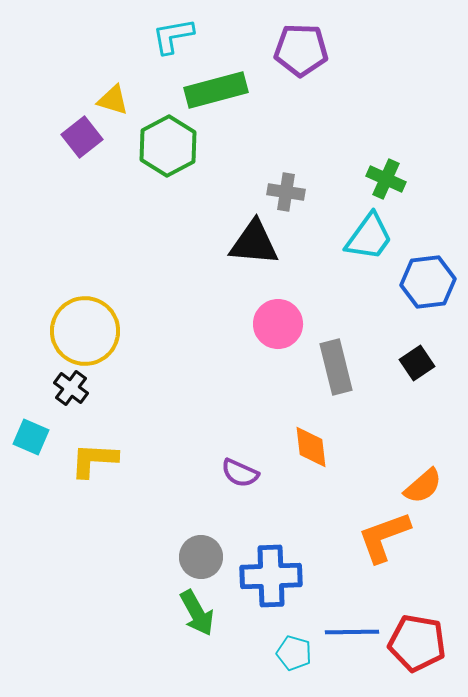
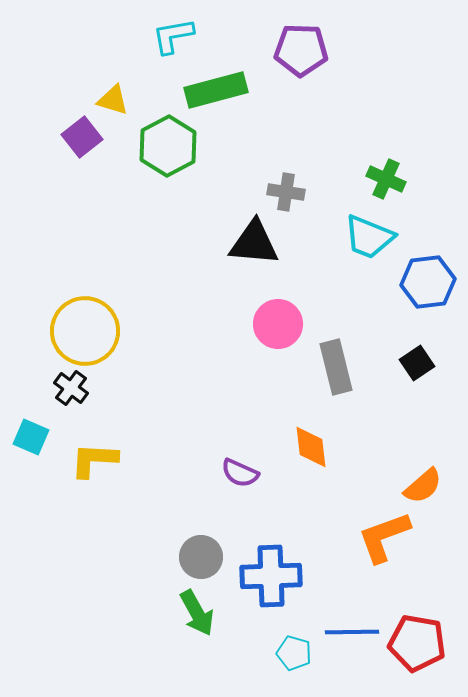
cyan trapezoid: rotated 76 degrees clockwise
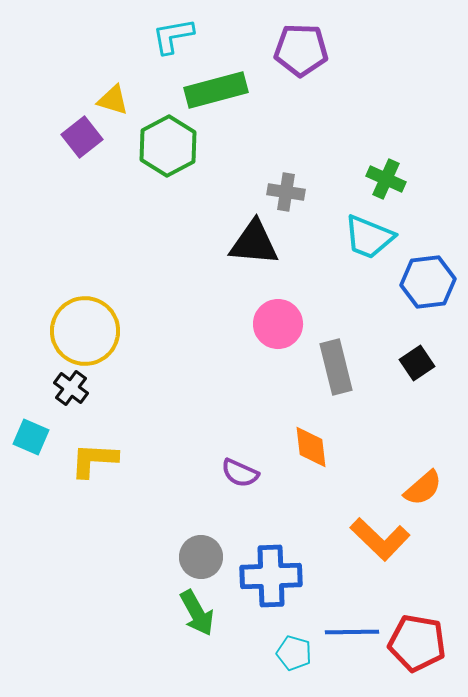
orange semicircle: moved 2 px down
orange L-shape: moved 4 px left, 2 px down; rotated 116 degrees counterclockwise
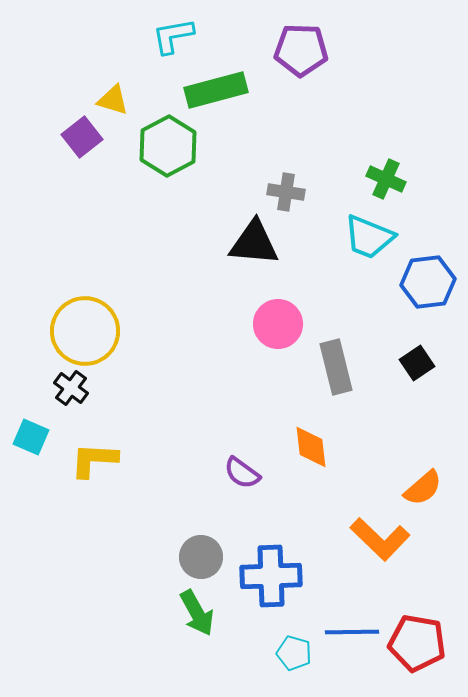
purple semicircle: moved 2 px right; rotated 12 degrees clockwise
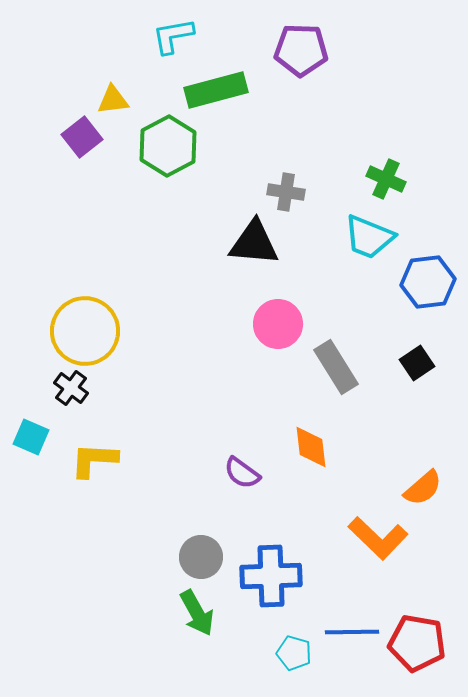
yellow triangle: rotated 24 degrees counterclockwise
gray rectangle: rotated 18 degrees counterclockwise
orange L-shape: moved 2 px left, 1 px up
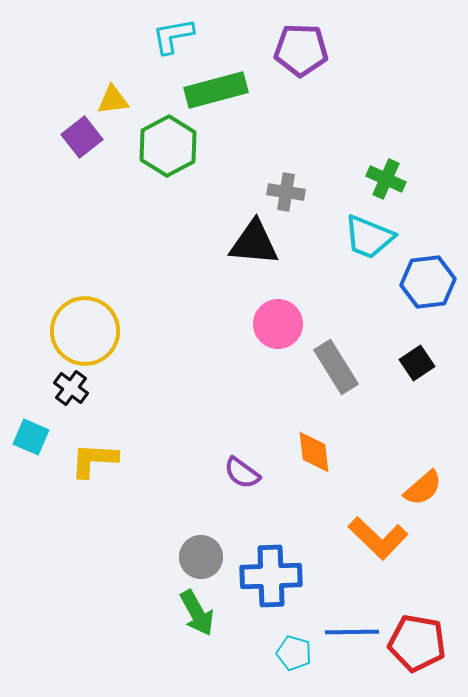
orange diamond: moved 3 px right, 5 px down
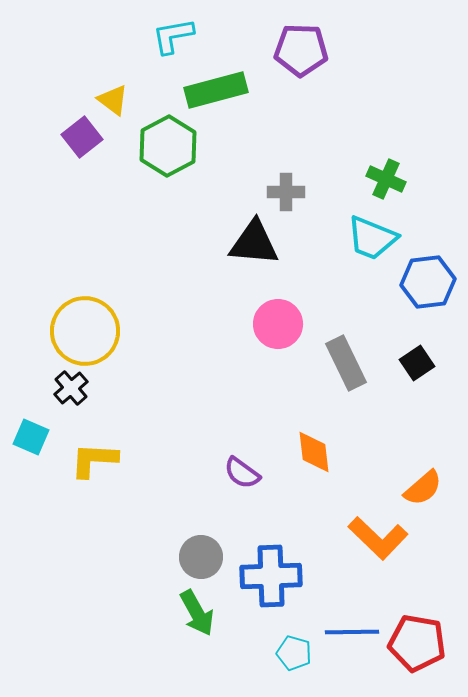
yellow triangle: rotated 44 degrees clockwise
gray cross: rotated 9 degrees counterclockwise
cyan trapezoid: moved 3 px right, 1 px down
gray rectangle: moved 10 px right, 4 px up; rotated 6 degrees clockwise
black cross: rotated 12 degrees clockwise
